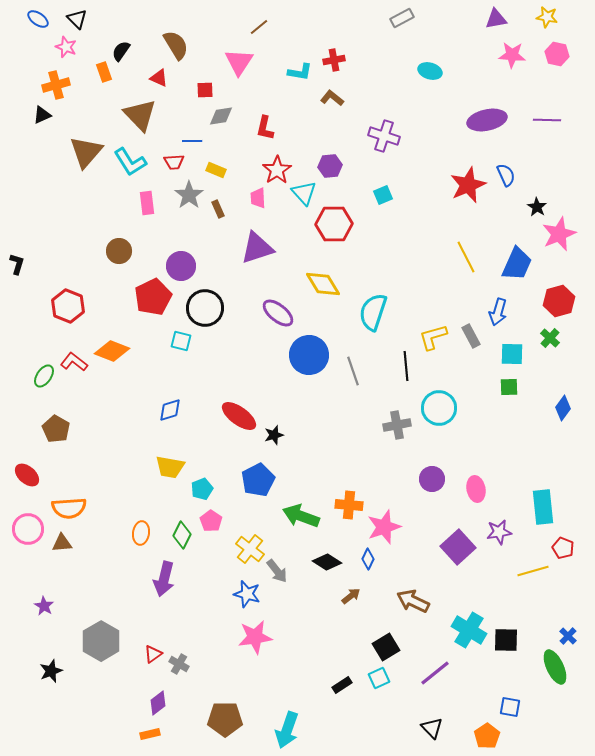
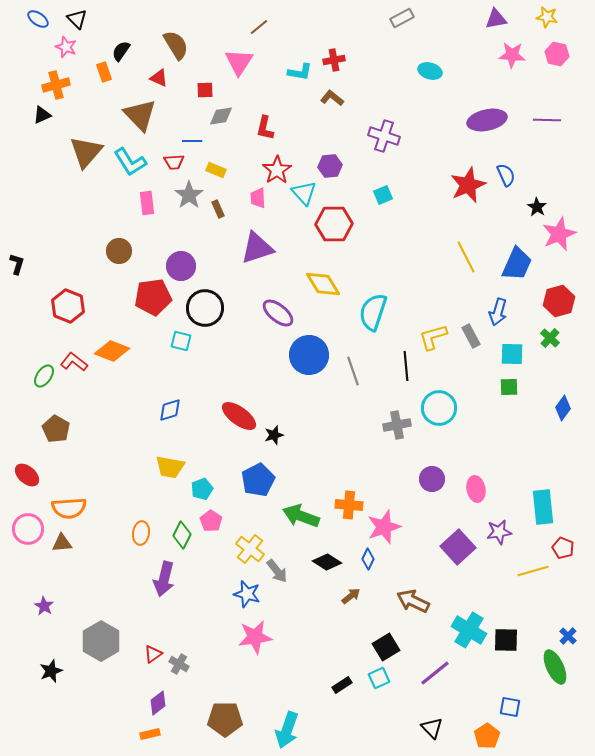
red pentagon at (153, 297): rotated 18 degrees clockwise
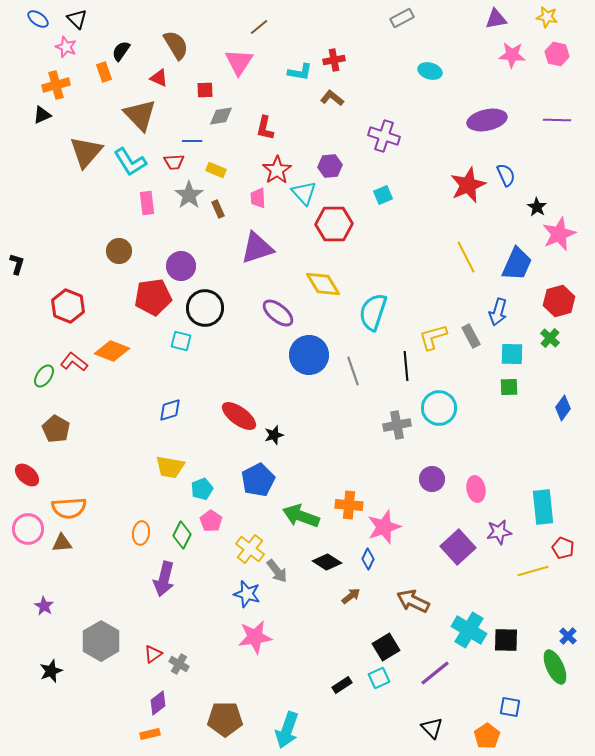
purple line at (547, 120): moved 10 px right
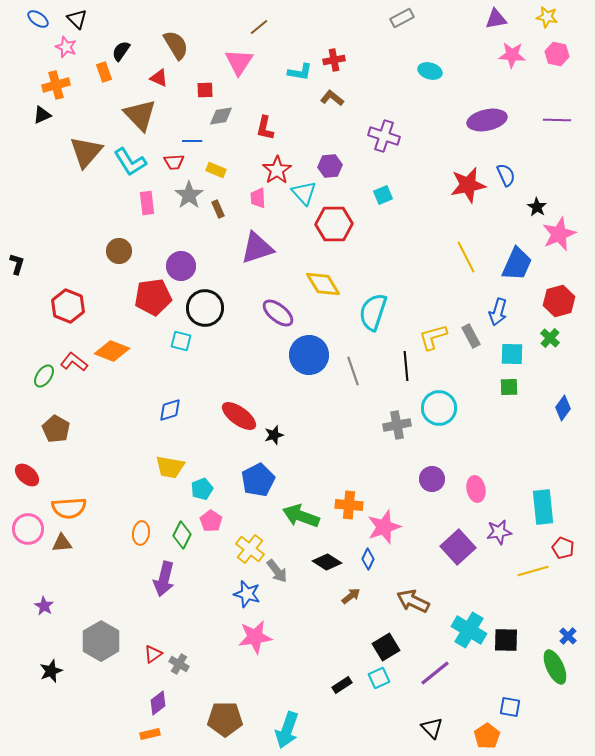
red star at (468, 185): rotated 12 degrees clockwise
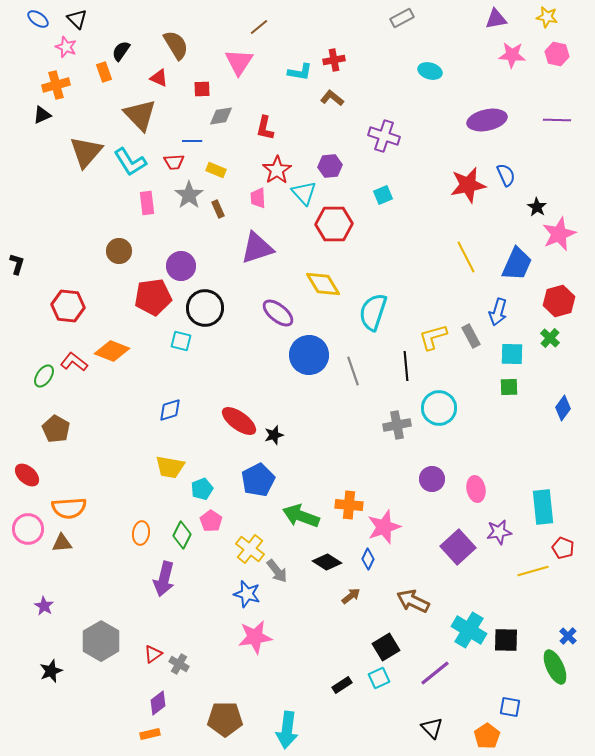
red square at (205, 90): moved 3 px left, 1 px up
red hexagon at (68, 306): rotated 16 degrees counterclockwise
red ellipse at (239, 416): moved 5 px down
cyan arrow at (287, 730): rotated 12 degrees counterclockwise
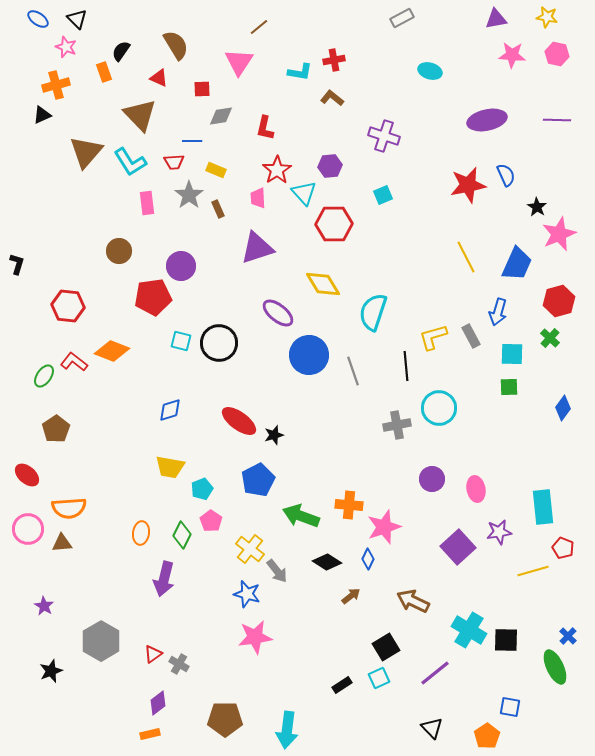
black circle at (205, 308): moved 14 px right, 35 px down
brown pentagon at (56, 429): rotated 8 degrees clockwise
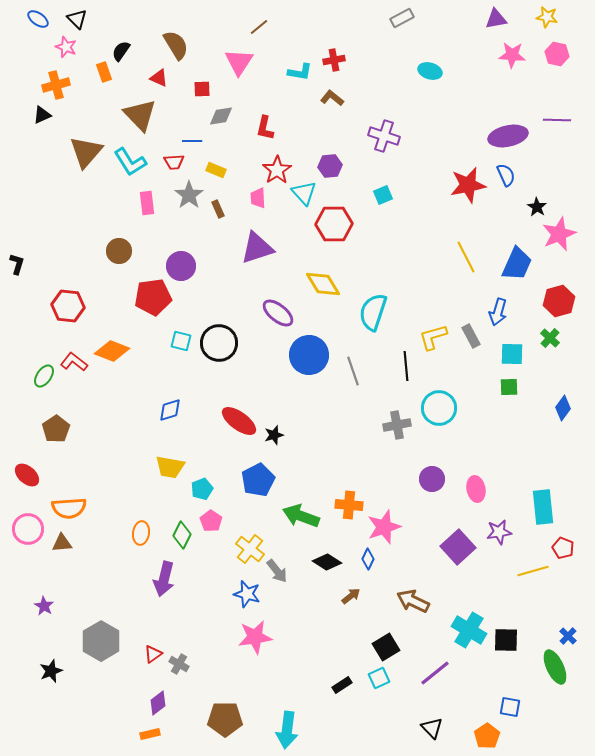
purple ellipse at (487, 120): moved 21 px right, 16 px down
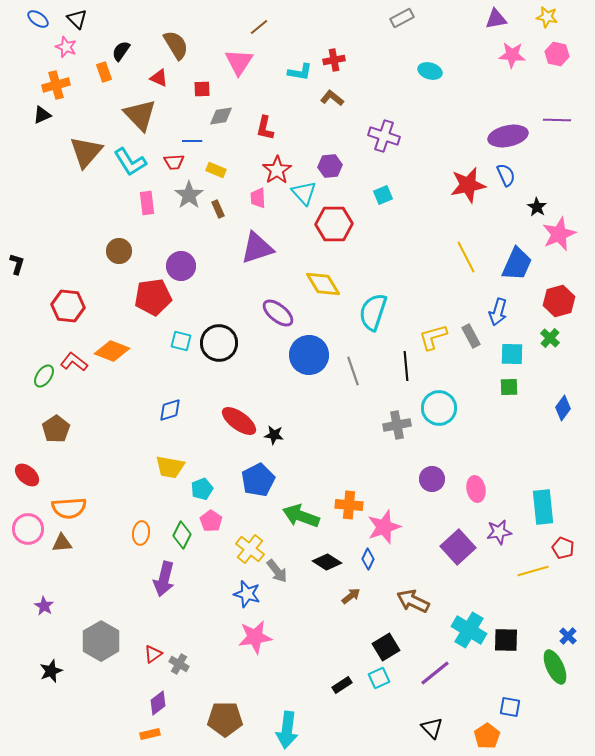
black star at (274, 435): rotated 24 degrees clockwise
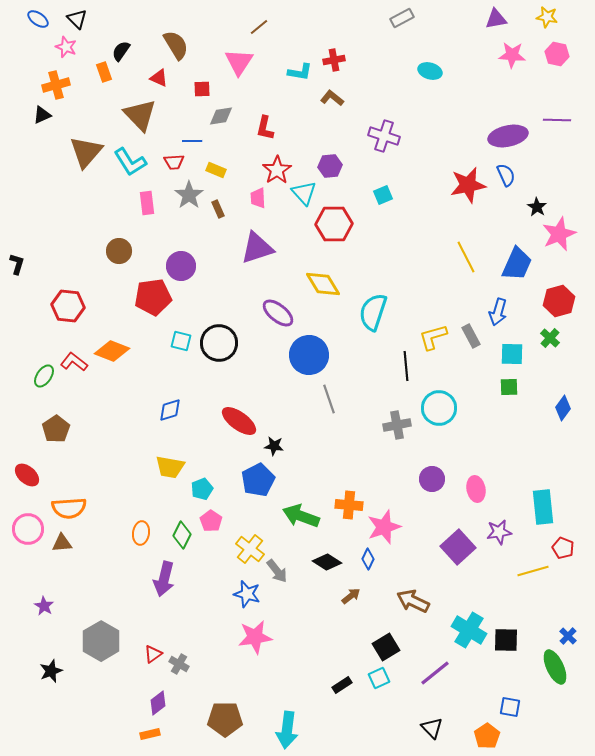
gray line at (353, 371): moved 24 px left, 28 px down
black star at (274, 435): moved 11 px down
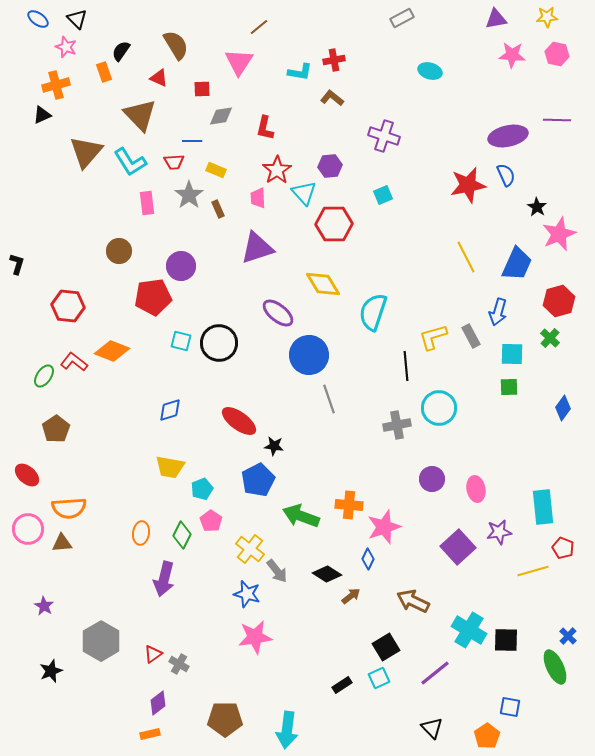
yellow star at (547, 17): rotated 15 degrees counterclockwise
black diamond at (327, 562): moved 12 px down
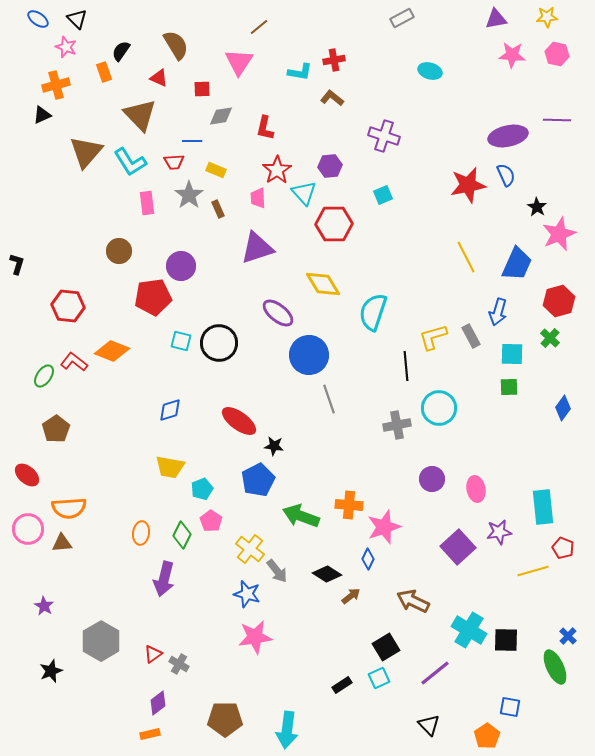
black triangle at (432, 728): moved 3 px left, 3 px up
